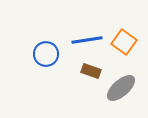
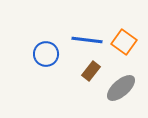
blue line: rotated 16 degrees clockwise
brown rectangle: rotated 72 degrees counterclockwise
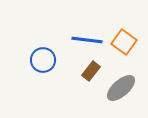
blue circle: moved 3 px left, 6 px down
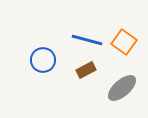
blue line: rotated 8 degrees clockwise
brown rectangle: moved 5 px left, 1 px up; rotated 24 degrees clockwise
gray ellipse: moved 1 px right
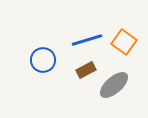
blue line: rotated 32 degrees counterclockwise
gray ellipse: moved 8 px left, 3 px up
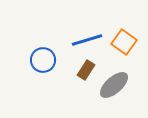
brown rectangle: rotated 30 degrees counterclockwise
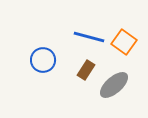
blue line: moved 2 px right, 3 px up; rotated 32 degrees clockwise
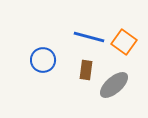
brown rectangle: rotated 24 degrees counterclockwise
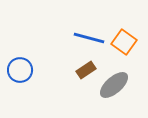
blue line: moved 1 px down
blue circle: moved 23 px left, 10 px down
brown rectangle: rotated 48 degrees clockwise
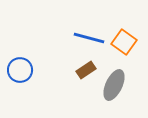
gray ellipse: rotated 24 degrees counterclockwise
